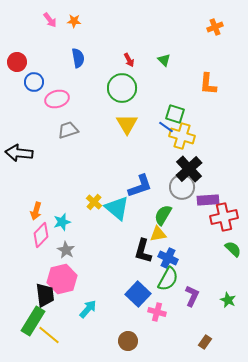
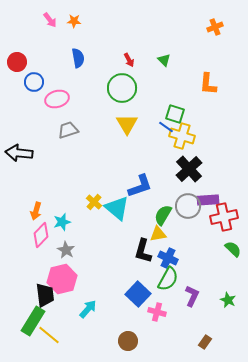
gray circle at (182, 187): moved 6 px right, 19 px down
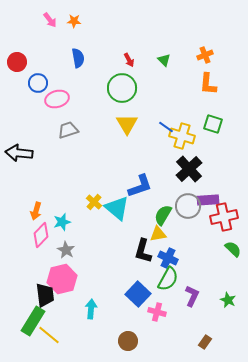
orange cross at (215, 27): moved 10 px left, 28 px down
blue circle at (34, 82): moved 4 px right, 1 px down
green square at (175, 114): moved 38 px right, 10 px down
cyan arrow at (88, 309): moved 3 px right; rotated 36 degrees counterclockwise
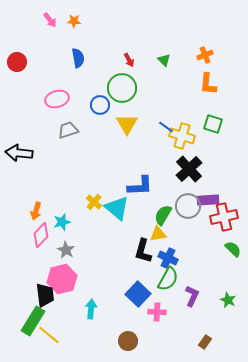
blue circle at (38, 83): moved 62 px right, 22 px down
blue L-shape at (140, 186): rotated 16 degrees clockwise
pink cross at (157, 312): rotated 12 degrees counterclockwise
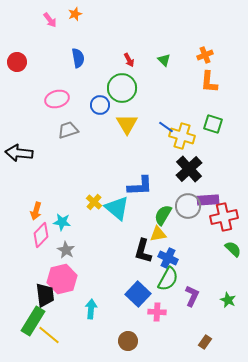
orange star at (74, 21): moved 1 px right, 7 px up; rotated 24 degrees counterclockwise
orange L-shape at (208, 84): moved 1 px right, 2 px up
cyan star at (62, 222): rotated 24 degrees clockwise
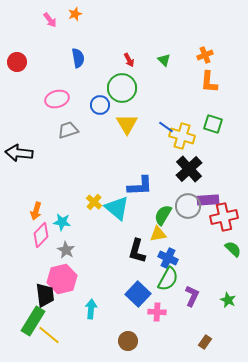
black L-shape at (143, 251): moved 6 px left
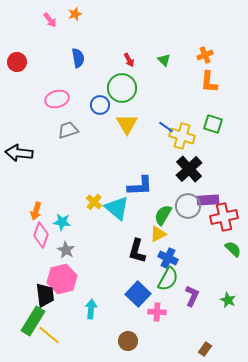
yellow triangle at (158, 234): rotated 18 degrees counterclockwise
pink diamond at (41, 235): rotated 25 degrees counterclockwise
brown rectangle at (205, 342): moved 7 px down
